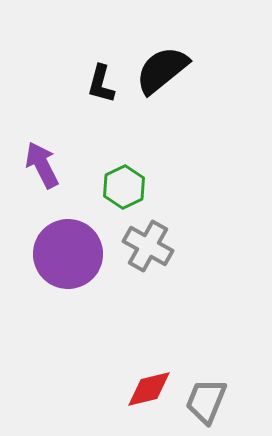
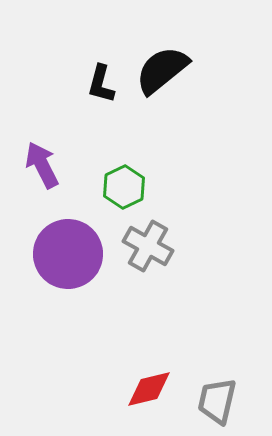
gray trapezoid: moved 11 px right; rotated 9 degrees counterclockwise
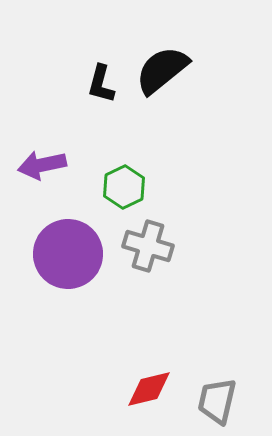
purple arrow: rotated 75 degrees counterclockwise
gray cross: rotated 12 degrees counterclockwise
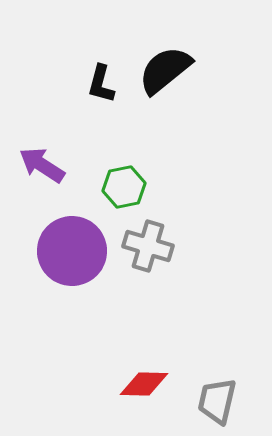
black semicircle: moved 3 px right
purple arrow: rotated 45 degrees clockwise
green hexagon: rotated 15 degrees clockwise
purple circle: moved 4 px right, 3 px up
red diamond: moved 5 px left, 5 px up; rotated 15 degrees clockwise
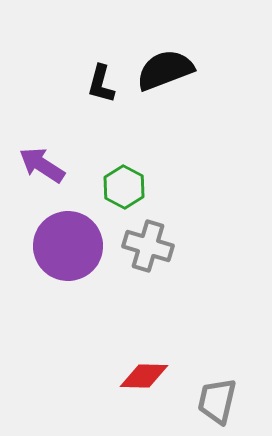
black semicircle: rotated 18 degrees clockwise
green hexagon: rotated 21 degrees counterclockwise
purple circle: moved 4 px left, 5 px up
red diamond: moved 8 px up
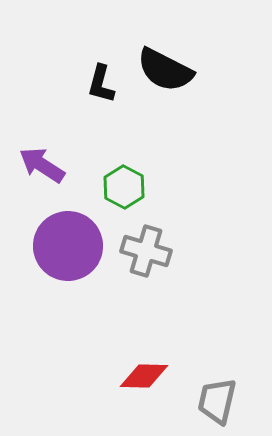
black semicircle: rotated 132 degrees counterclockwise
gray cross: moved 2 px left, 5 px down
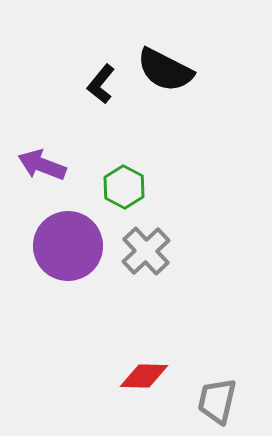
black L-shape: rotated 24 degrees clockwise
purple arrow: rotated 12 degrees counterclockwise
gray cross: rotated 30 degrees clockwise
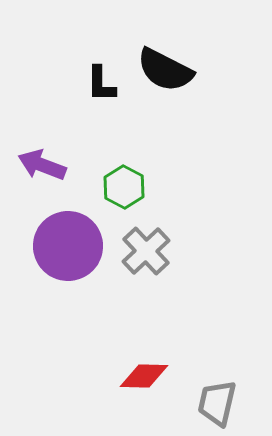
black L-shape: rotated 39 degrees counterclockwise
gray trapezoid: moved 2 px down
